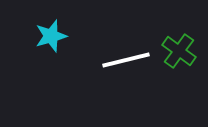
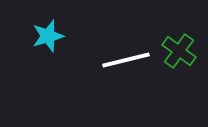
cyan star: moved 3 px left
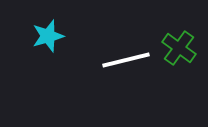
green cross: moved 3 px up
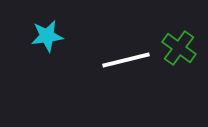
cyan star: moved 1 px left; rotated 8 degrees clockwise
